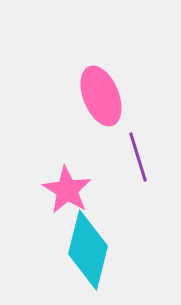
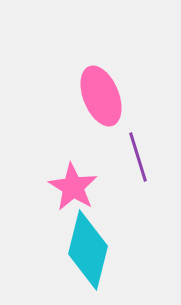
pink star: moved 6 px right, 3 px up
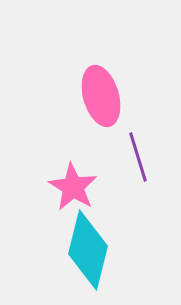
pink ellipse: rotated 6 degrees clockwise
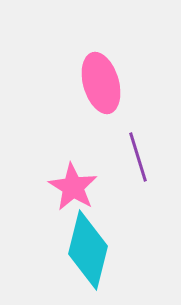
pink ellipse: moved 13 px up
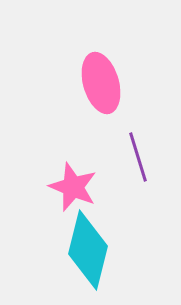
pink star: rotated 9 degrees counterclockwise
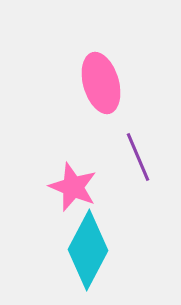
purple line: rotated 6 degrees counterclockwise
cyan diamond: rotated 14 degrees clockwise
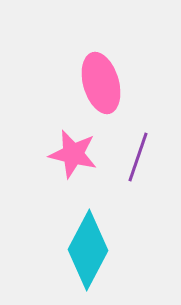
purple line: rotated 42 degrees clockwise
pink star: moved 33 px up; rotated 9 degrees counterclockwise
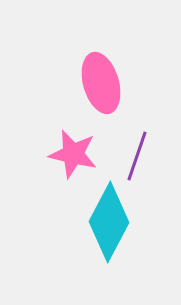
purple line: moved 1 px left, 1 px up
cyan diamond: moved 21 px right, 28 px up
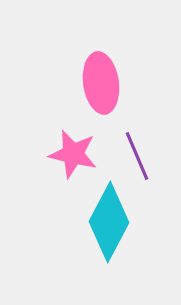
pink ellipse: rotated 8 degrees clockwise
purple line: rotated 42 degrees counterclockwise
